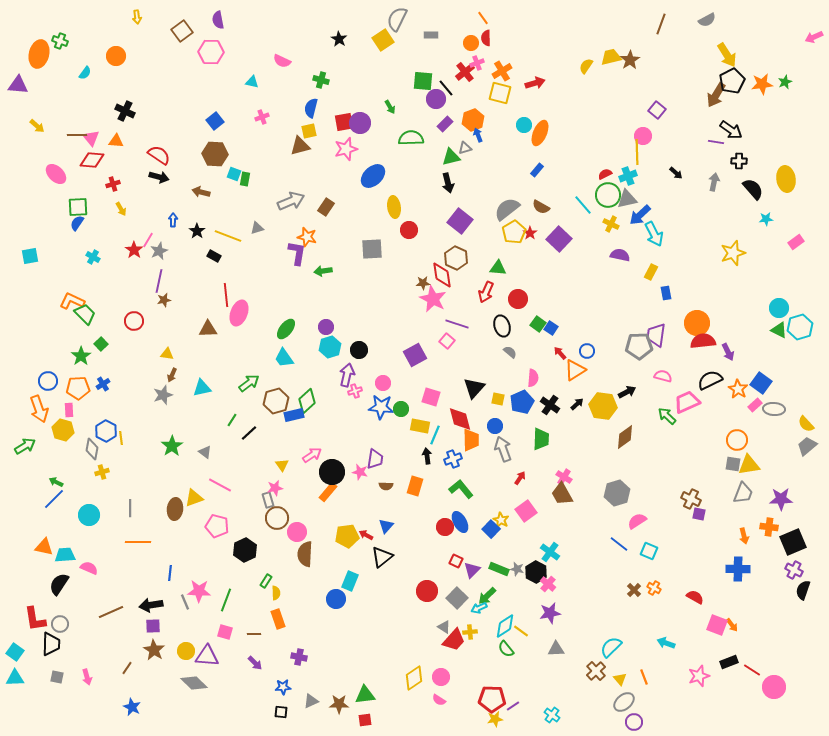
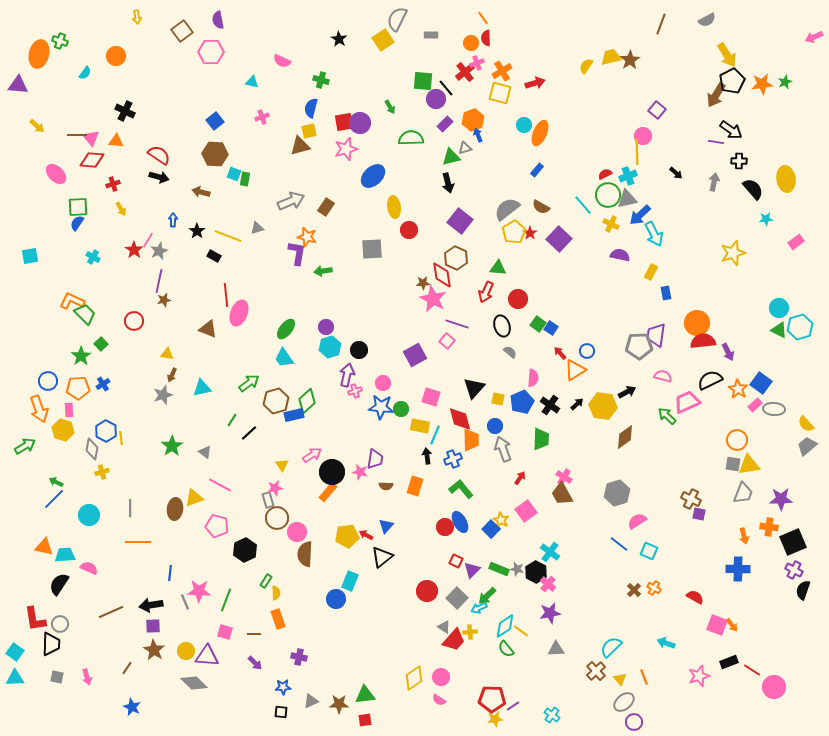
brown triangle at (208, 329): rotated 24 degrees clockwise
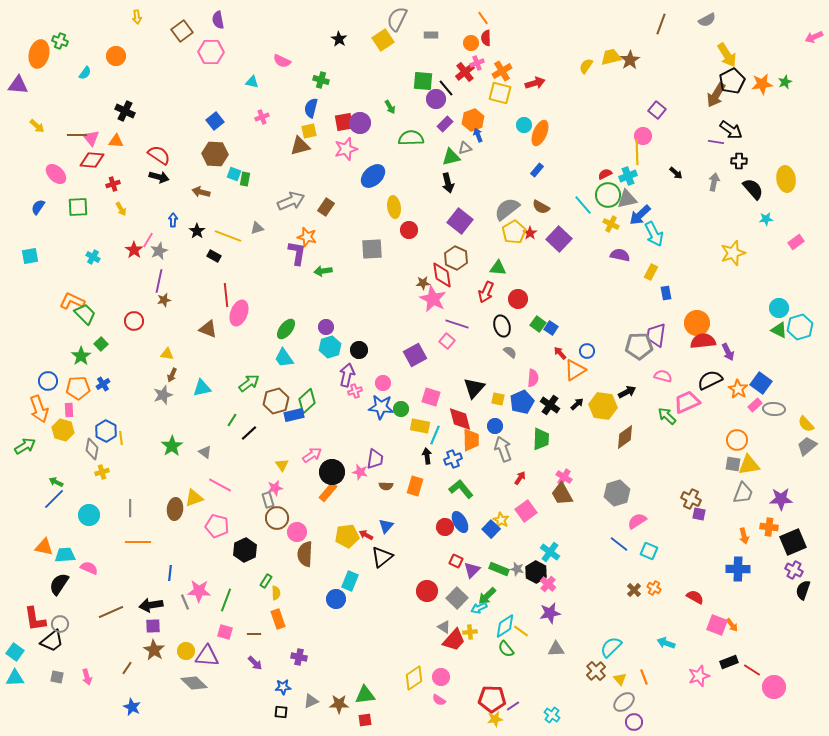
blue semicircle at (77, 223): moved 39 px left, 16 px up
black trapezoid at (51, 644): moved 1 px right, 3 px up; rotated 50 degrees clockwise
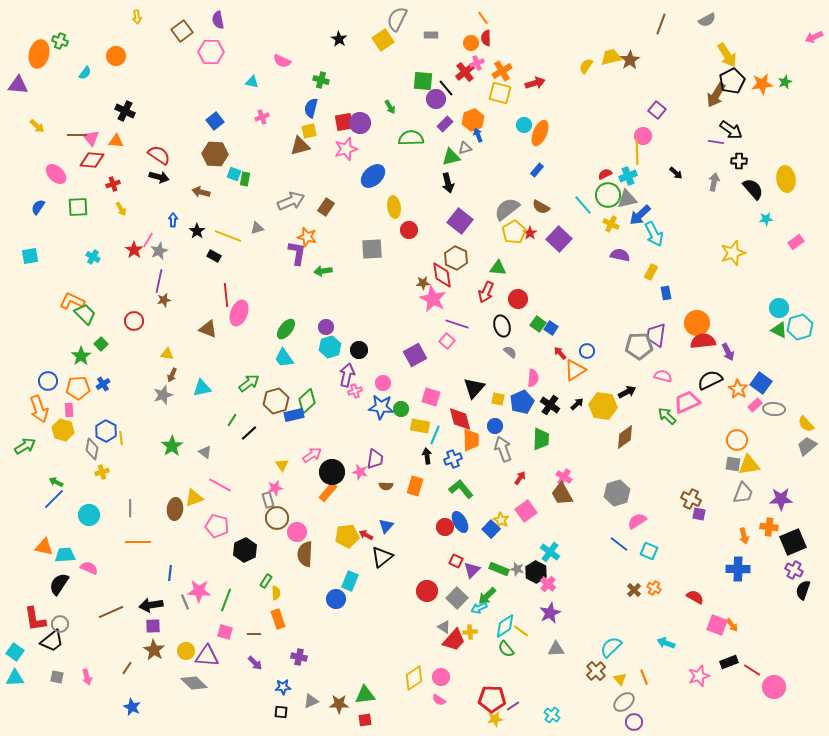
purple star at (550, 613): rotated 15 degrees counterclockwise
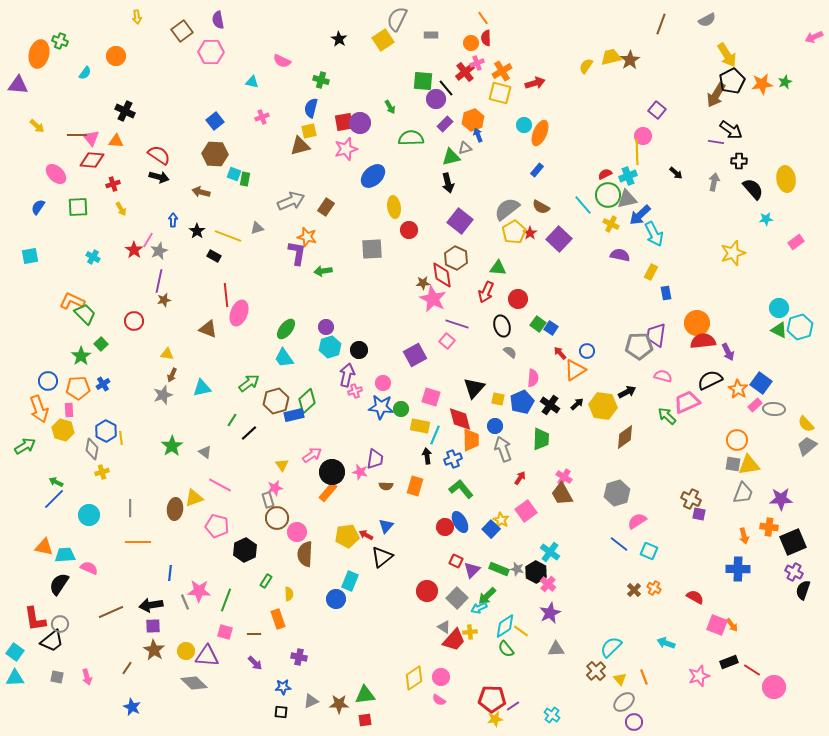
purple cross at (794, 570): moved 2 px down
yellow semicircle at (276, 593): moved 13 px right, 1 px down
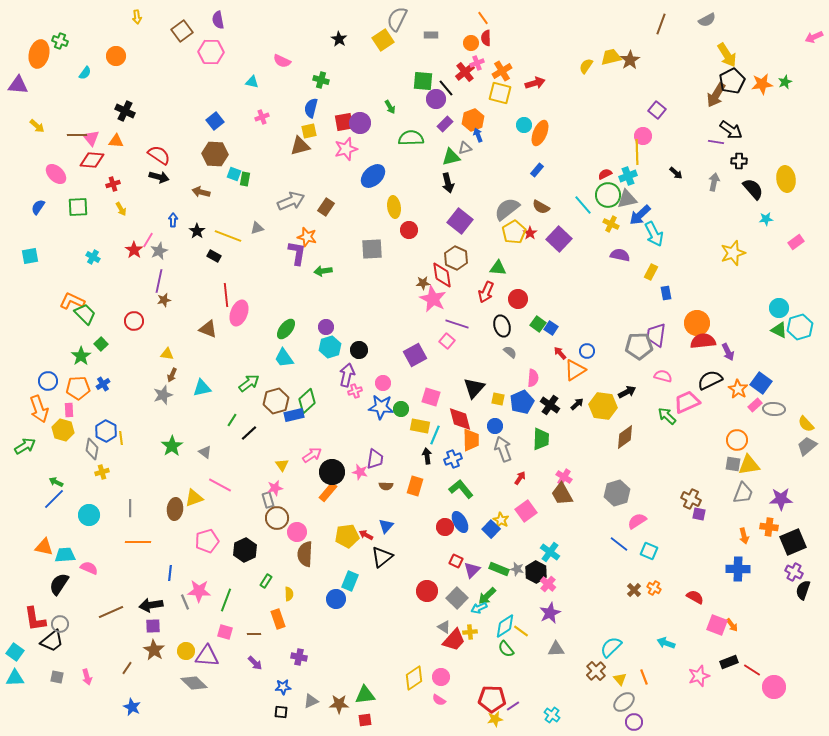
pink pentagon at (217, 526): moved 10 px left, 15 px down; rotated 30 degrees counterclockwise
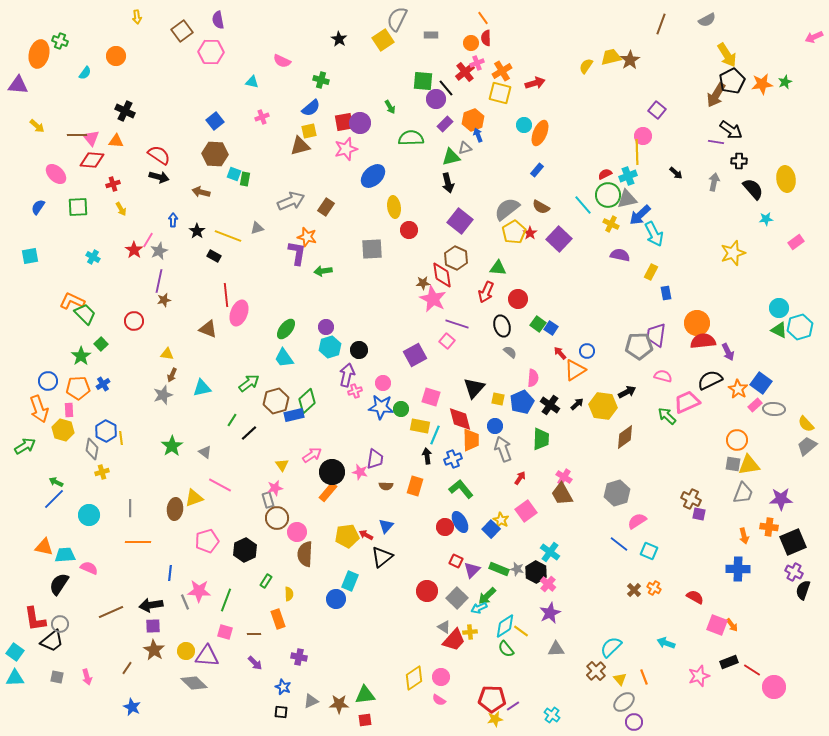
blue semicircle at (311, 108): rotated 144 degrees counterclockwise
blue star at (283, 687): rotated 28 degrees clockwise
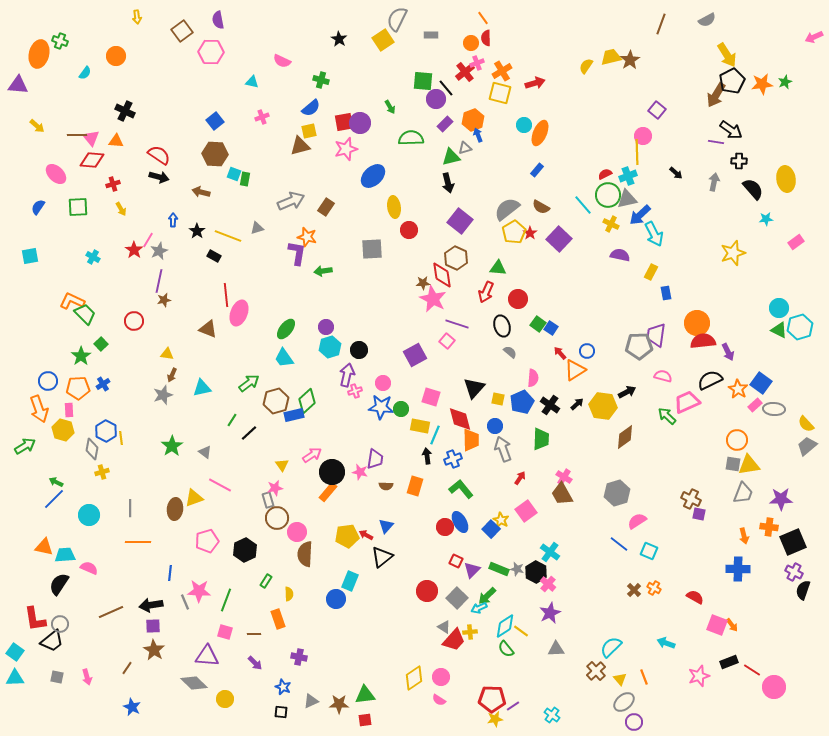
yellow circle at (186, 651): moved 39 px right, 48 px down
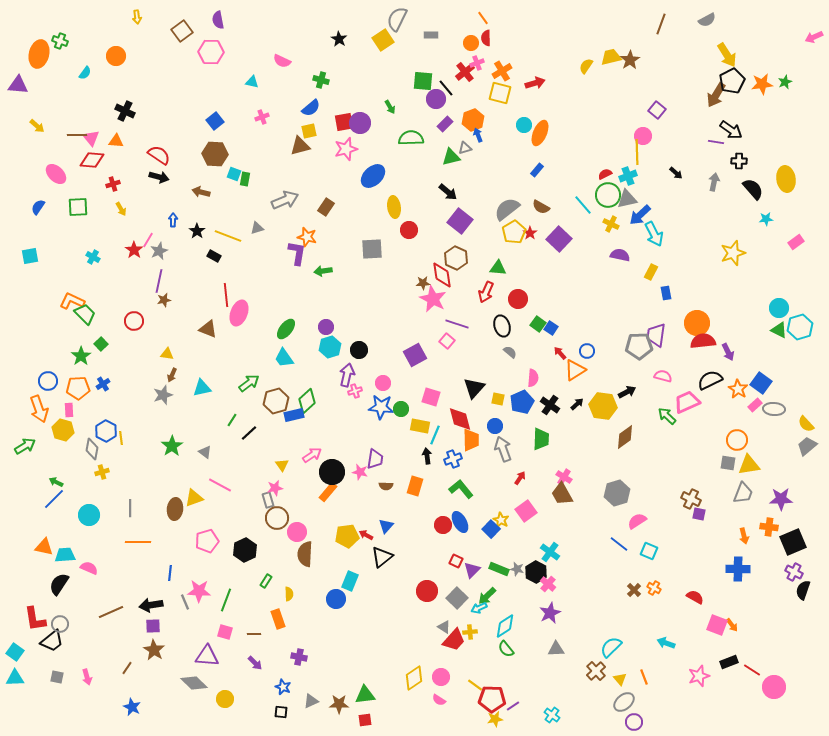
black arrow at (448, 183): moved 9 px down; rotated 36 degrees counterclockwise
gray arrow at (291, 201): moved 6 px left, 1 px up
gray square at (733, 464): moved 5 px left, 1 px up
red circle at (445, 527): moved 2 px left, 2 px up
yellow line at (521, 631): moved 46 px left, 54 px down
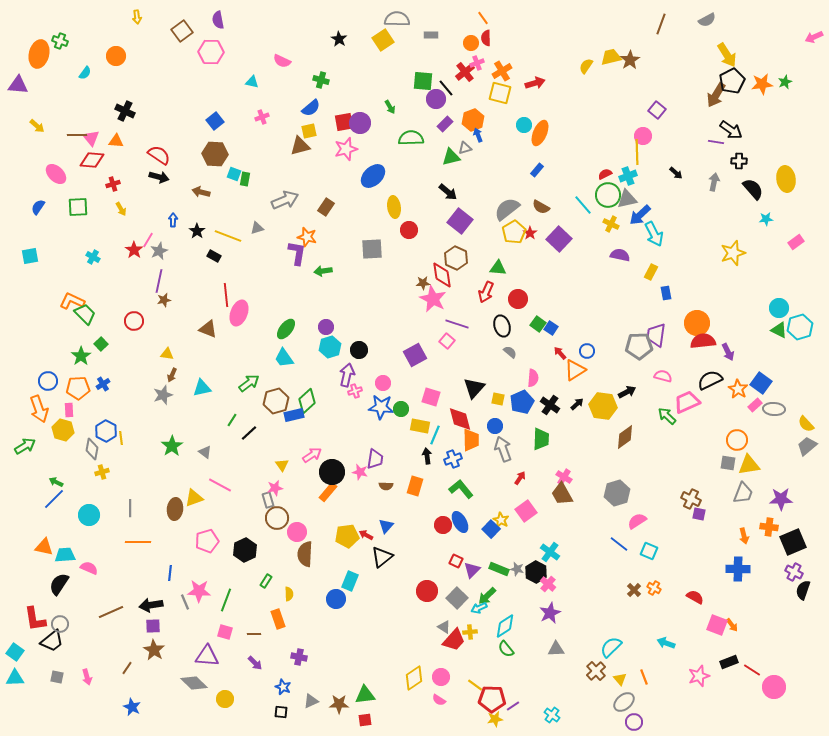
gray semicircle at (397, 19): rotated 65 degrees clockwise
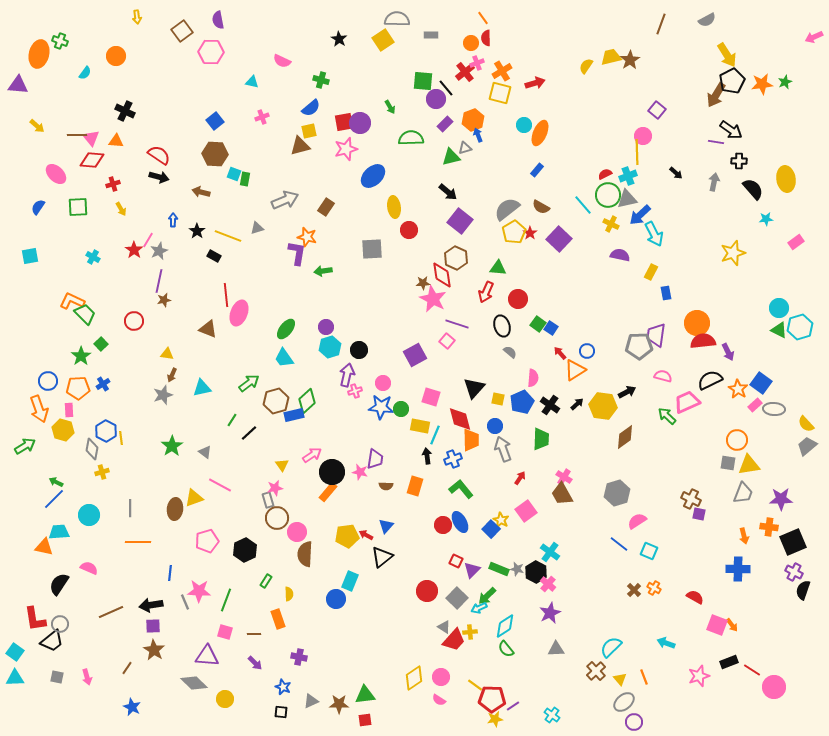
cyan trapezoid at (65, 555): moved 6 px left, 23 px up
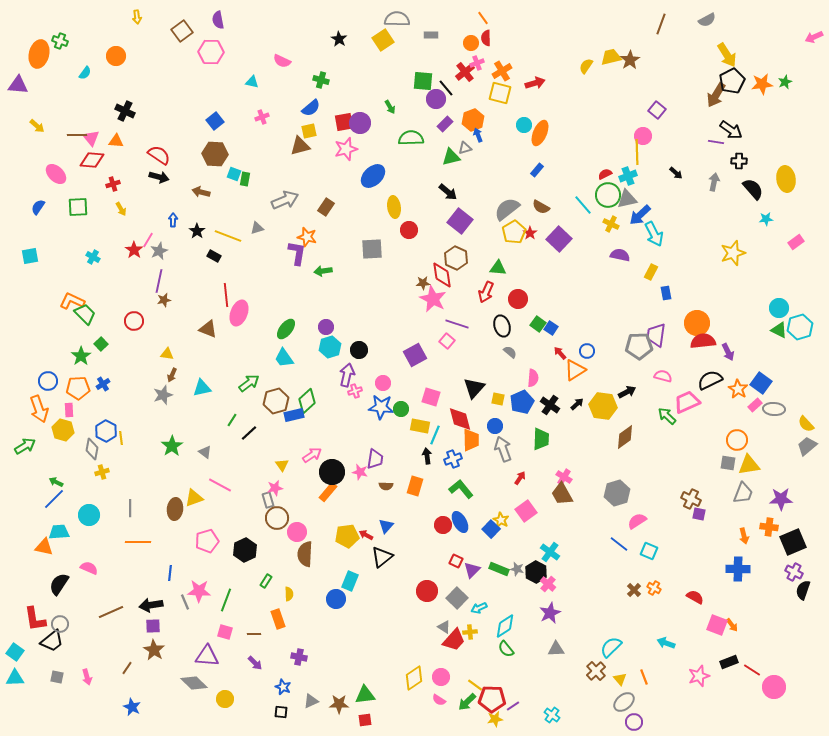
green arrow at (487, 596): moved 20 px left, 106 px down
